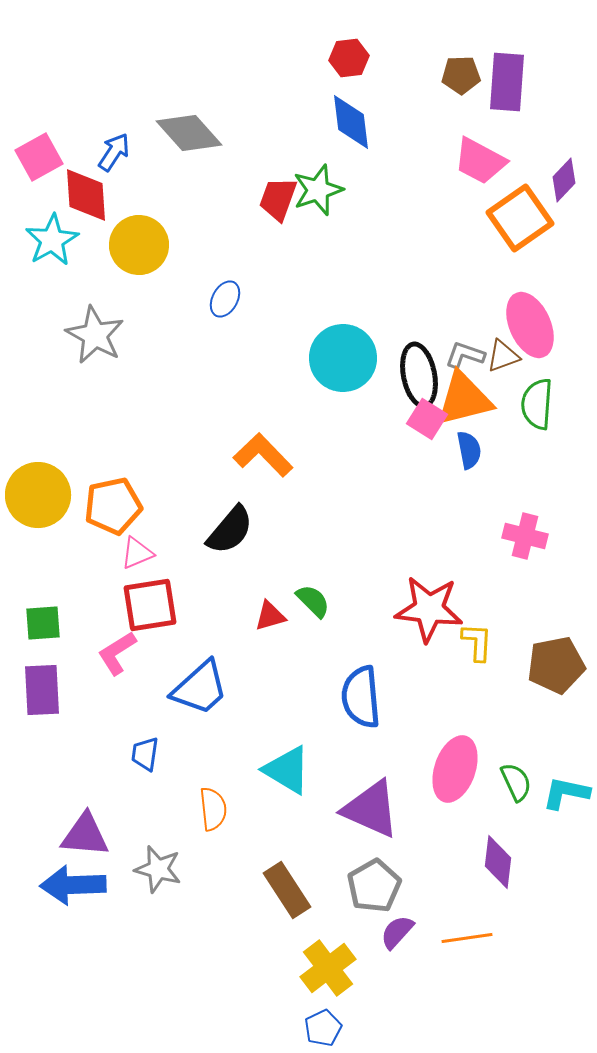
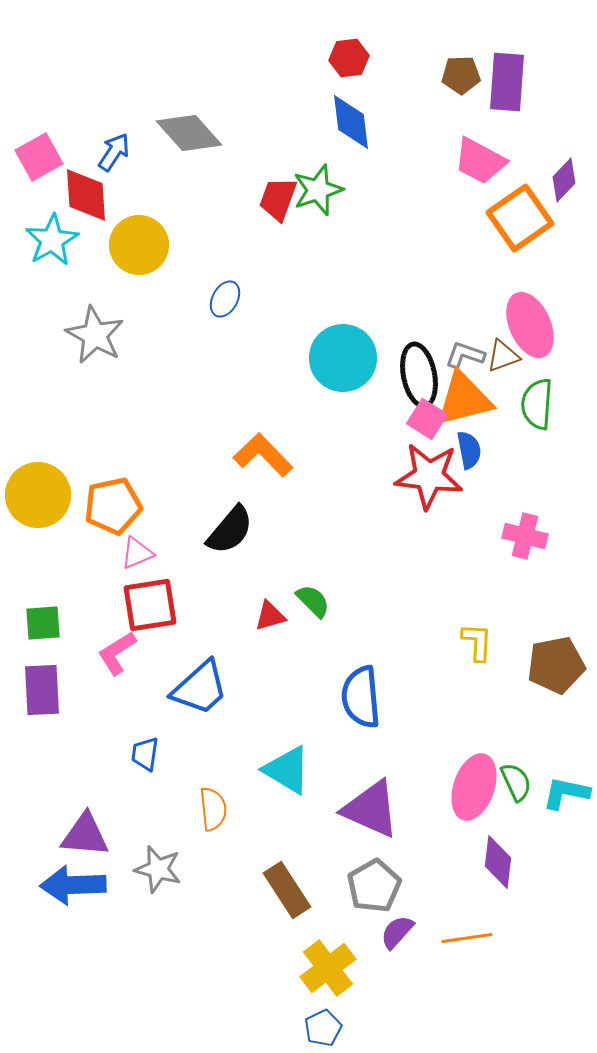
red star at (429, 609): moved 133 px up
pink ellipse at (455, 769): moved 19 px right, 18 px down
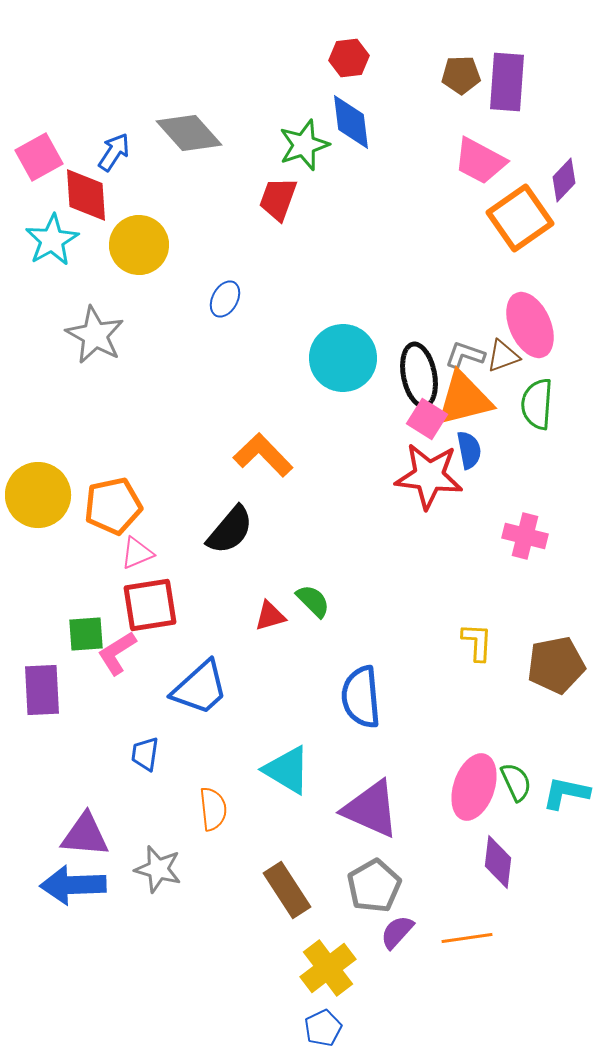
green star at (318, 190): moved 14 px left, 45 px up
green square at (43, 623): moved 43 px right, 11 px down
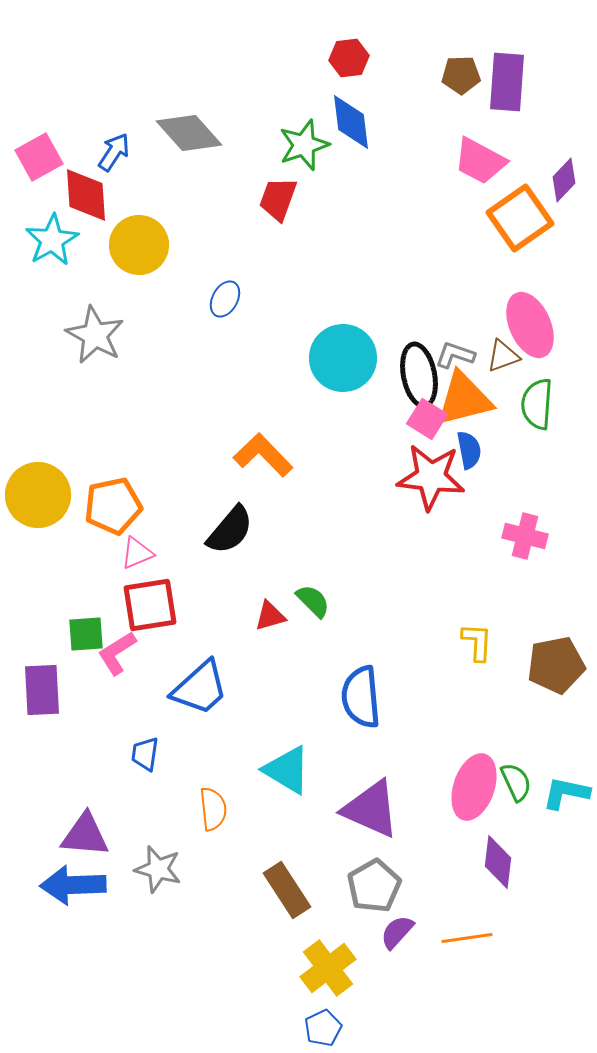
gray L-shape at (465, 355): moved 10 px left
red star at (429, 476): moved 2 px right, 1 px down
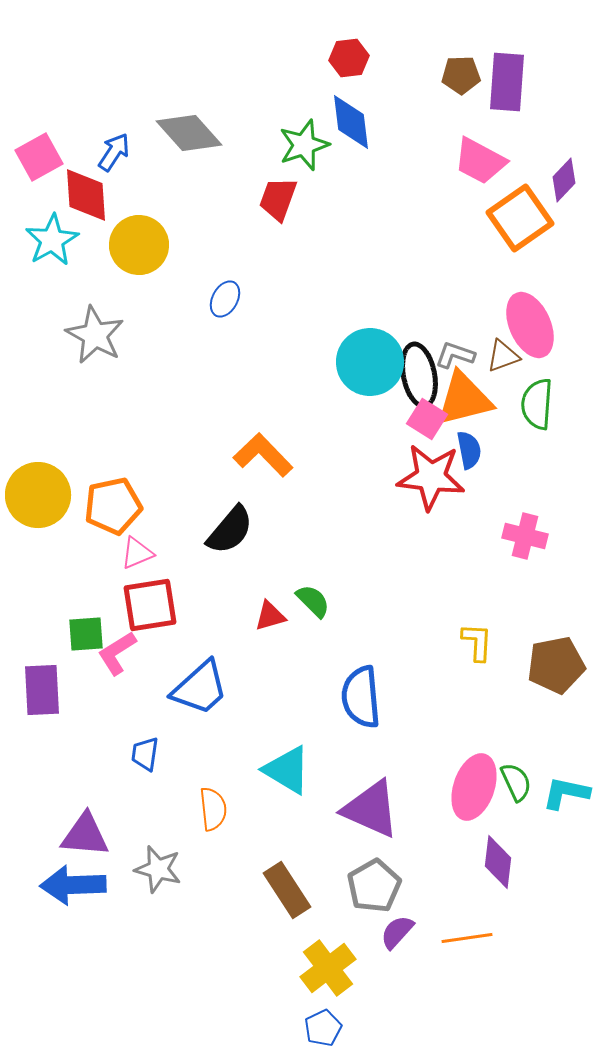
cyan circle at (343, 358): moved 27 px right, 4 px down
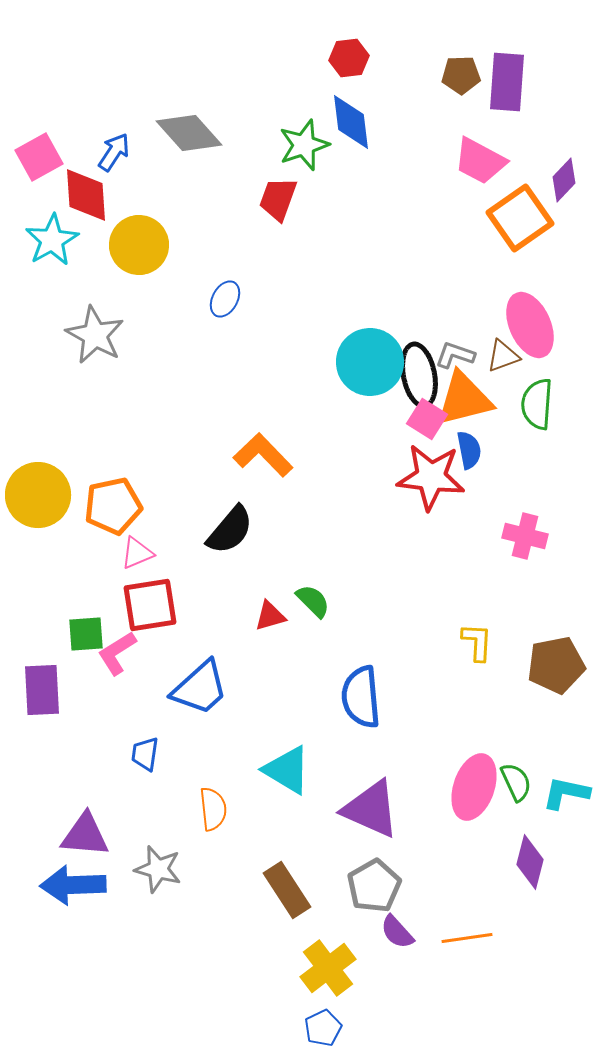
purple diamond at (498, 862): moved 32 px right; rotated 8 degrees clockwise
purple semicircle at (397, 932): rotated 84 degrees counterclockwise
